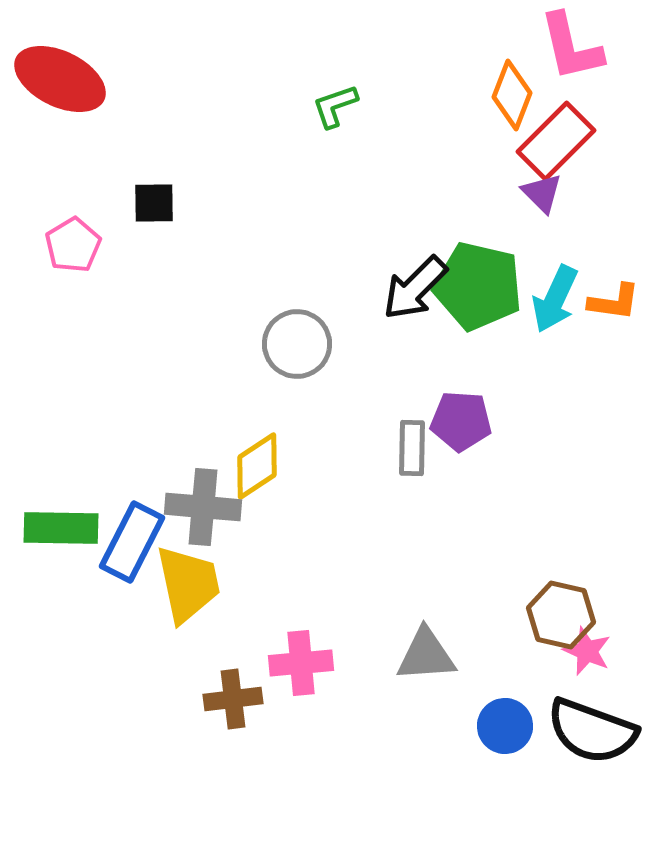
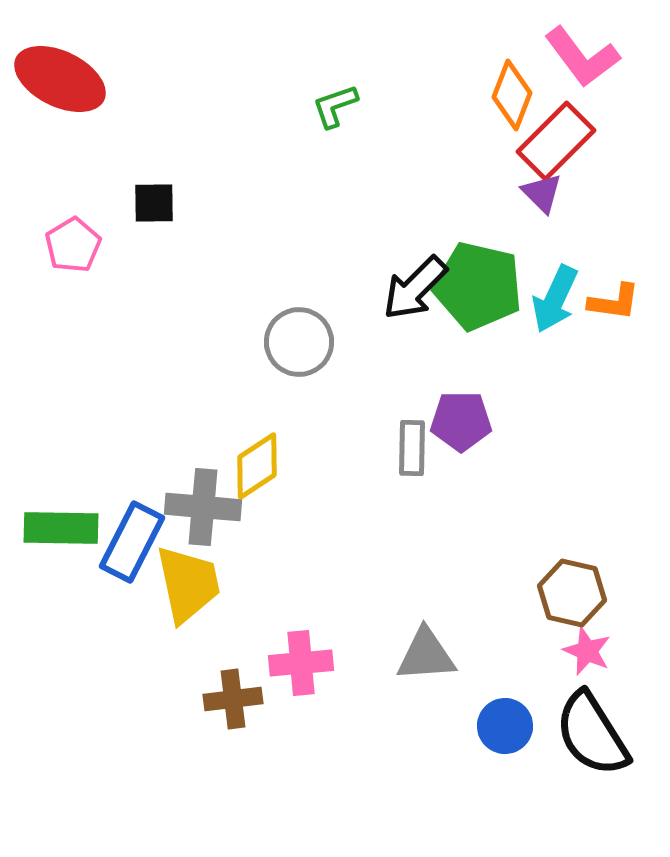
pink L-shape: moved 11 px right, 10 px down; rotated 24 degrees counterclockwise
gray circle: moved 2 px right, 2 px up
purple pentagon: rotated 4 degrees counterclockwise
brown hexagon: moved 11 px right, 22 px up
black semicircle: moved 3 px down; rotated 38 degrees clockwise
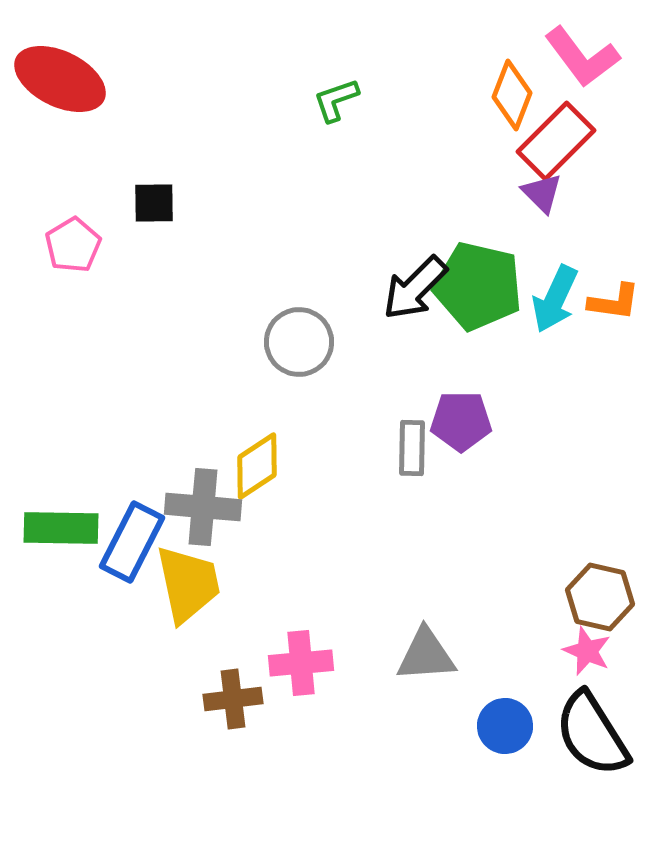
green L-shape: moved 1 px right, 6 px up
brown hexagon: moved 28 px right, 4 px down
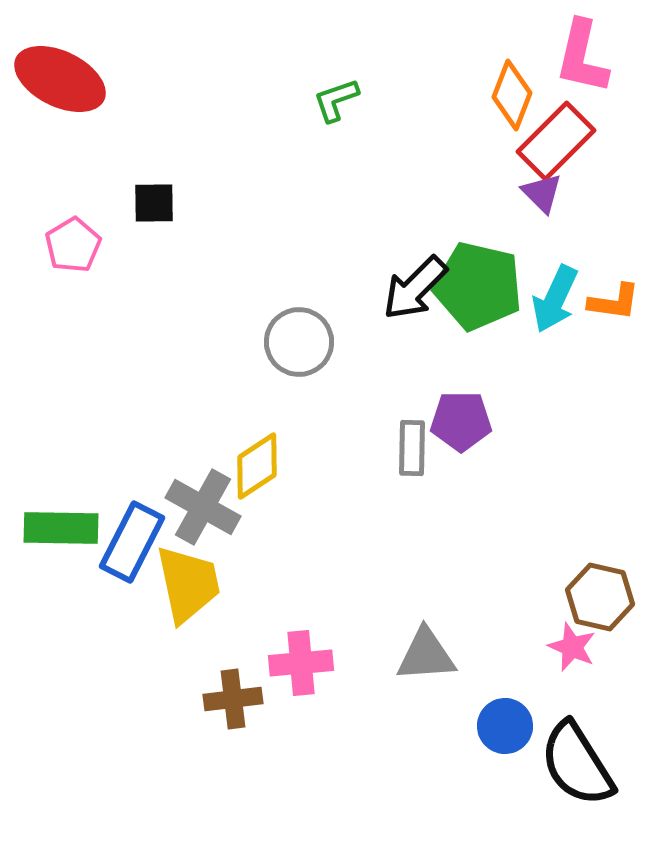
pink L-shape: rotated 50 degrees clockwise
gray cross: rotated 24 degrees clockwise
pink star: moved 15 px left, 4 px up
black semicircle: moved 15 px left, 30 px down
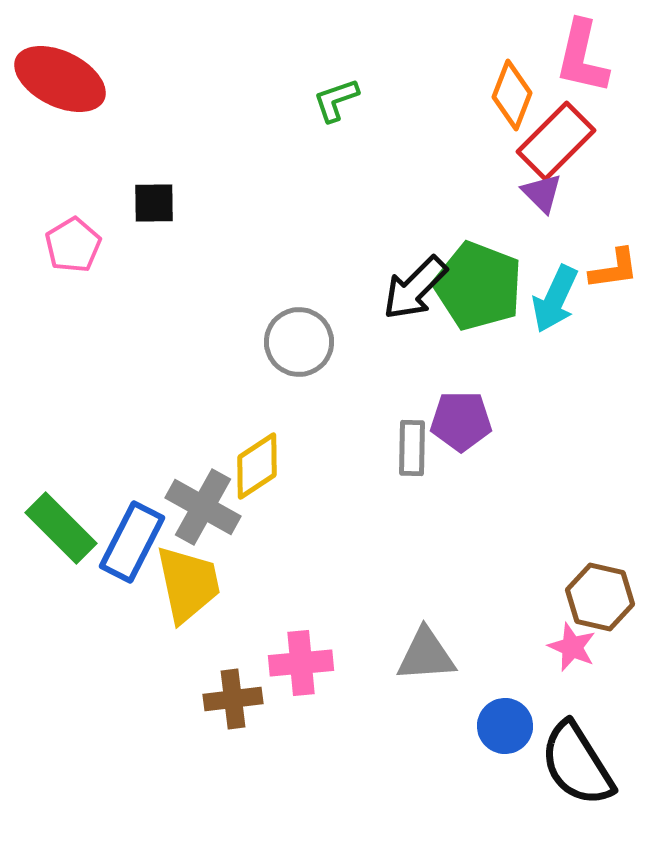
green pentagon: rotated 8 degrees clockwise
orange L-shape: moved 33 px up; rotated 16 degrees counterclockwise
green rectangle: rotated 44 degrees clockwise
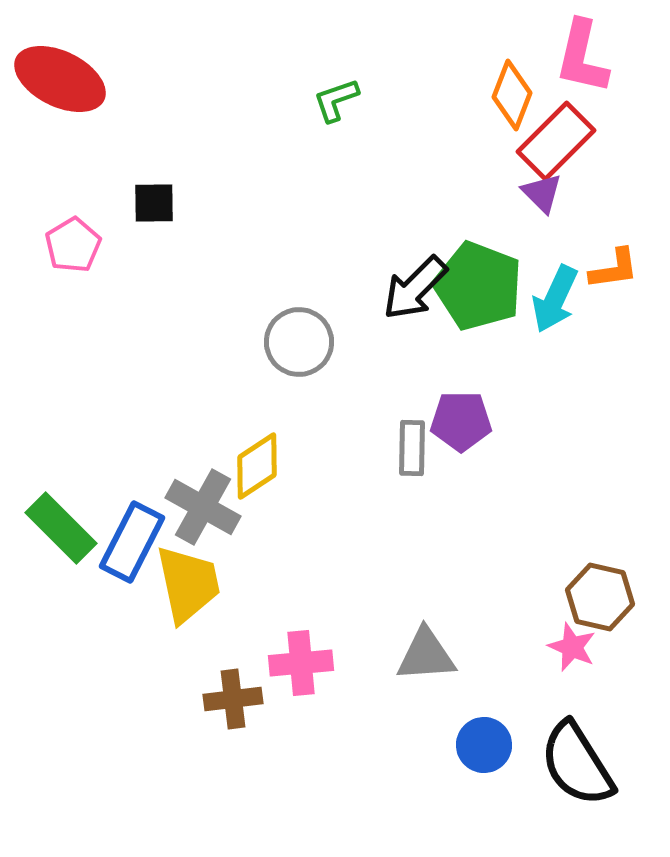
blue circle: moved 21 px left, 19 px down
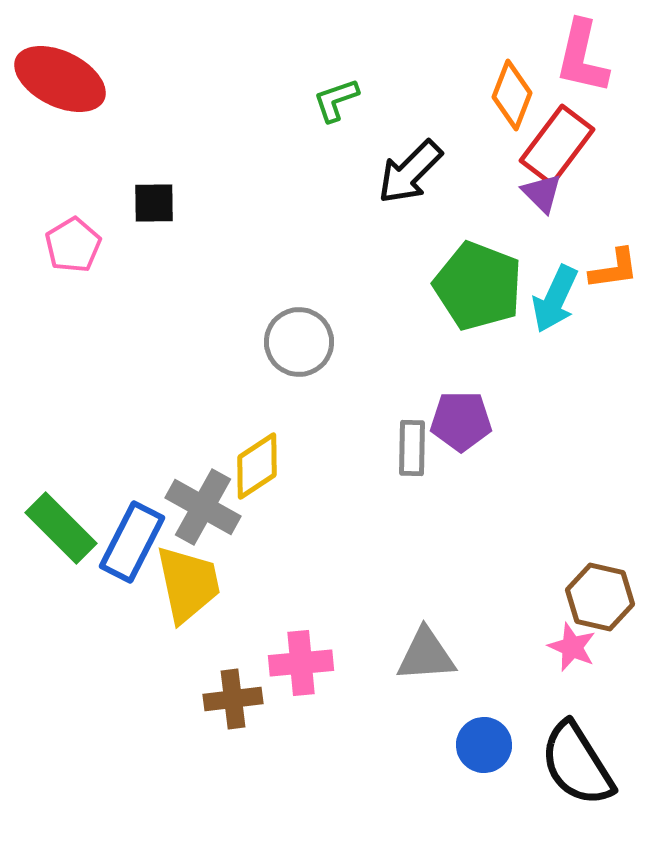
red rectangle: moved 1 px right, 4 px down; rotated 8 degrees counterclockwise
black arrow: moved 5 px left, 116 px up
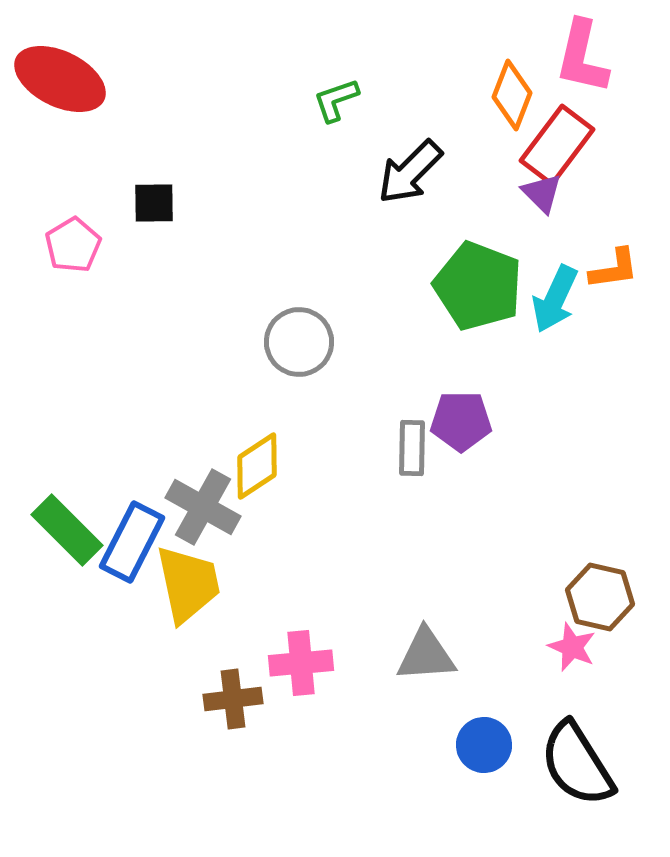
green rectangle: moved 6 px right, 2 px down
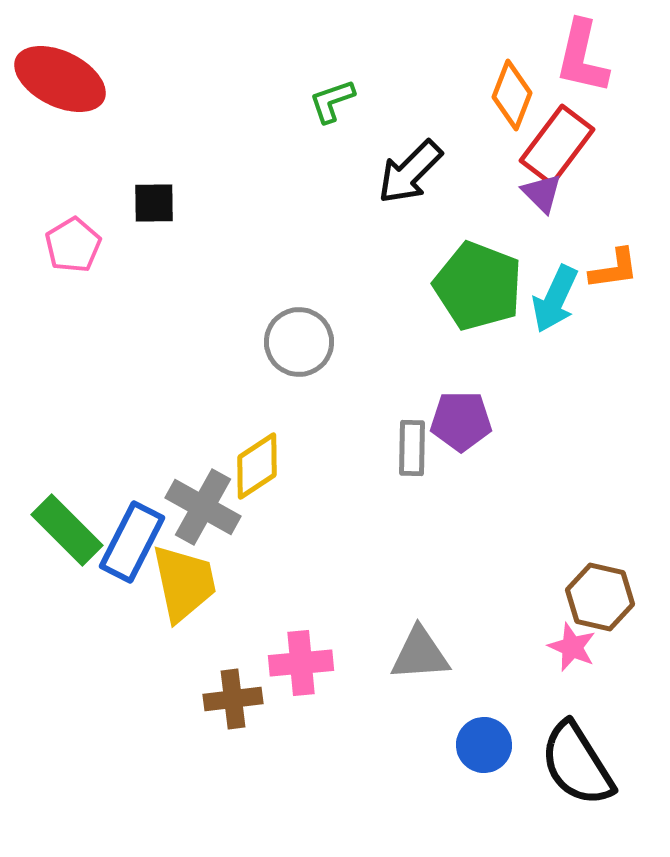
green L-shape: moved 4 px left, 1 px down
yellow trapezoid: moved 4 px left, 1 px up
gray triangle: moved 6 px left, 1 px up
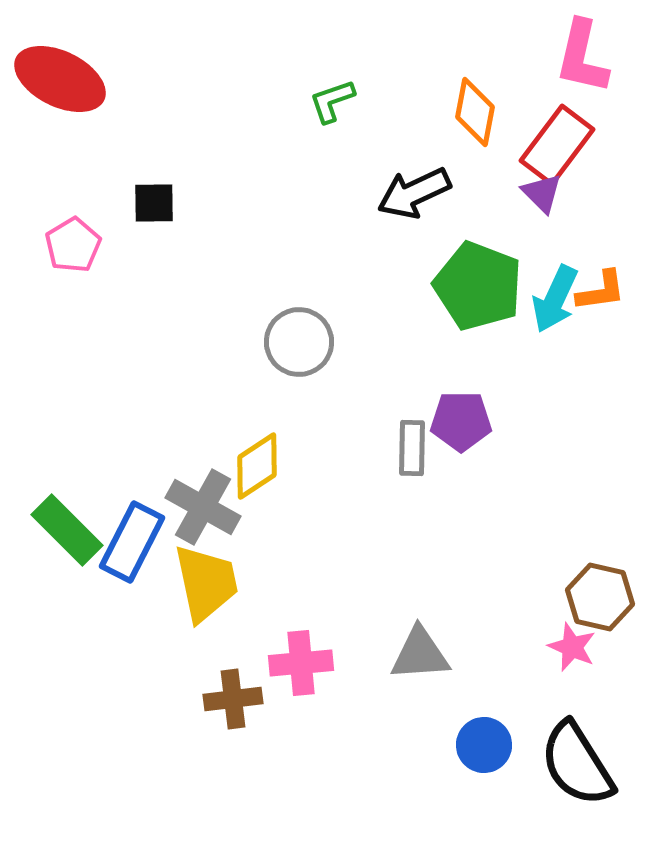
orange diamond: moved 37 px left, 17 px down; rotated 10 degrees counterclockwise
black arrow: moved 4 px right, 21 px down; rotated 20 degrees clockwise
orange L-shape: moved 13 px left, 22 px down
yellow trapezoid: moved 22 px right
